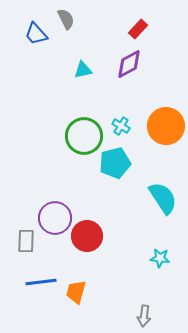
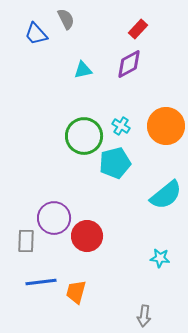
cyan semicircle: moved 3 px right, 3 px up; rotated 84 degrees clockwise
purple circle: moved 1 px left
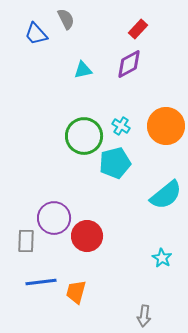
cyan star: moved 2 px right; rotated 24 degrees clockwise
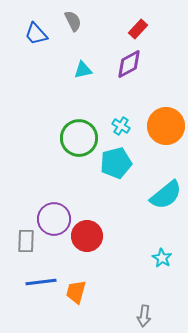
gray semicircle: moved 7 px right, 2 px down
green circle: moved 5 px left, 2 px down
cyan pentagon: moved 1 px right
purple circle: moved 1 px down
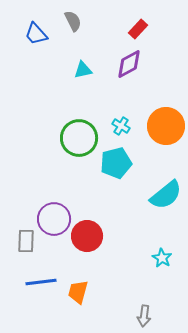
orange trapezoid: moved 2 px right
